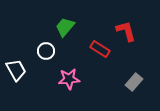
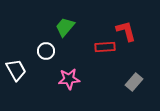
red rectangle: moved 5 px right, 2 px up; rotated 36 degrees counterclockwise
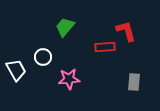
white circle: moved 3 px left, 6 px down
gray rectangle: rotated 36 degrees counterclockwise
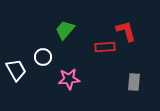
green trapezoid: moved 3 px down
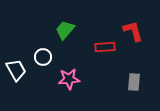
red L-shape: moved 7 px right
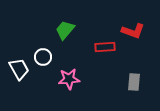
red L-shape: rotated 125 degrees clockwise
white trapezoid: moved 3 px right, 1 px up
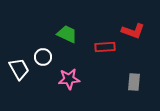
green trapezoid: moved 2 px right, 4 px down; rotated 75 degrees clockwise
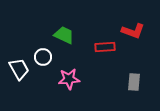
green trapezoid: moved 3 px left, 1 px down
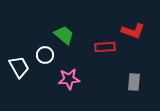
green trapezoid: rotated 15 degrees clockwise
white circle: moved 2 px right, 2 px up
white trapezoid: moved 2 px up
